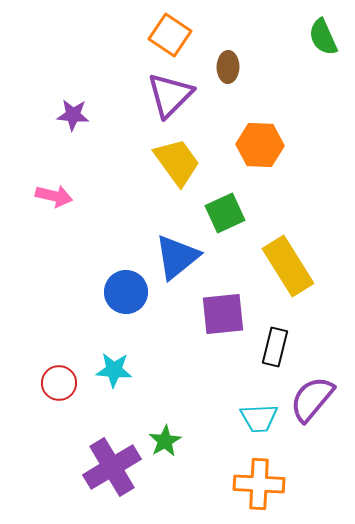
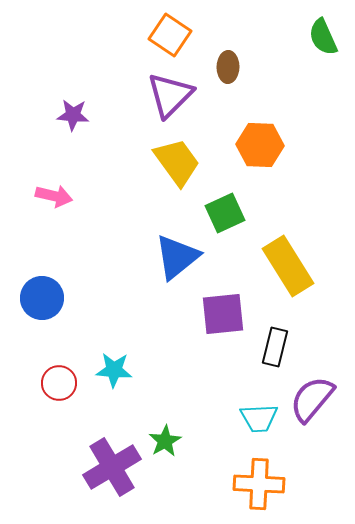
blue circle: moved 84 px left, 6 px down
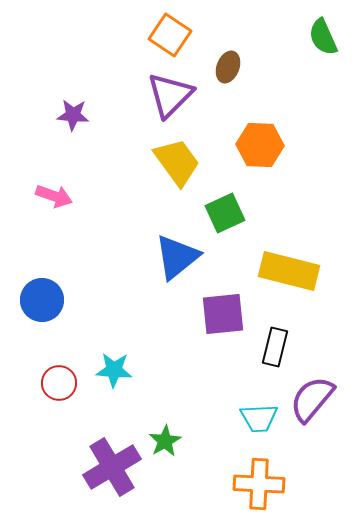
brown ellipse: rotated 20 degrees clockwise
pink arrow: rotated 6 degrees clockwise
yellow rectangle: moved 1 px right, 5 px down; rotated 44 degrees counterclockwise
blue circle: moved 2 px down
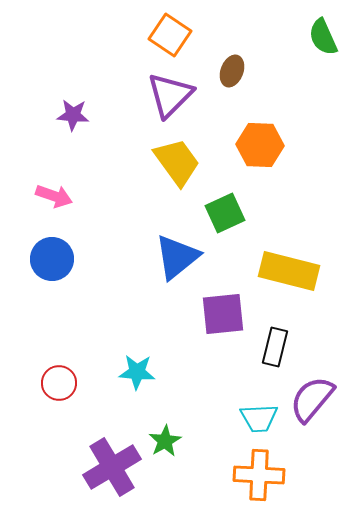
brown ellipse: moved 4 px right, 4 px down
blue circle: moved 10 px right, 41 px up
cyan star: moved 23 px right, 2 px down
orange cross: moved 9 px up
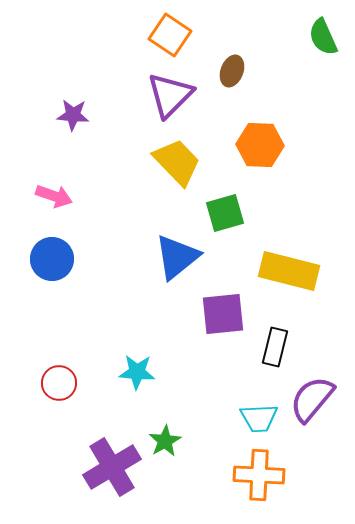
yellow trapezoid: rotated 8 degrees counterclockwise
green square: rotated 9 degrees clockwise
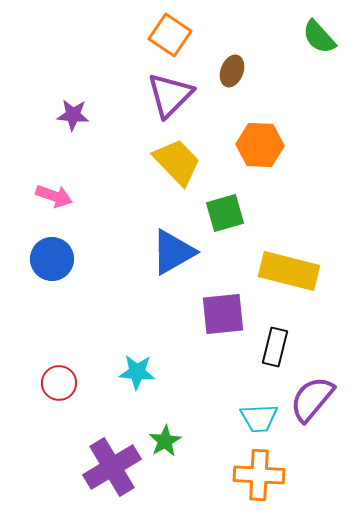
green semicircle: moved 4 px left; rotated 18 degrees counterclockwise
blue triangle: moved 4 px left, 5 px up; rotated 9 degrees clockwise
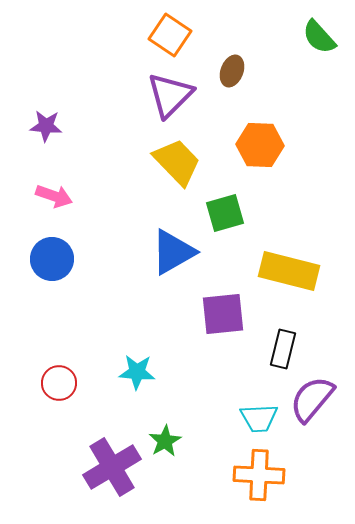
purple star: moved 27 px left, 11 px down
black rectangle: moved 8 px right, 2 px down
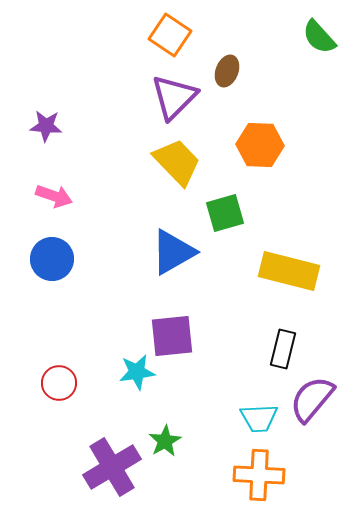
brown ellipse: moved 5 px left
purple triangle: moved 4 px right, 2 px down
purple square: moved 51 px left, 22 px down
cyan star: rotated 12 degrees counterclockwise
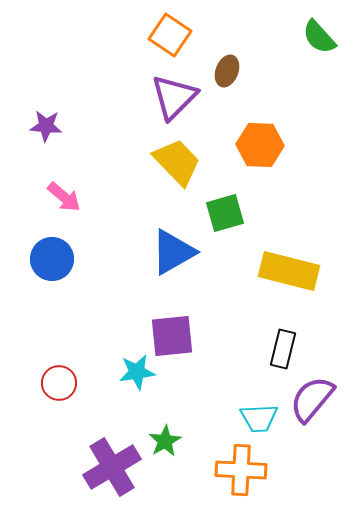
pink arrow: moved 10 px right, 1 px down; rotated 21 degrees clockwise
orange cross: moved 18 px left, 5 px up
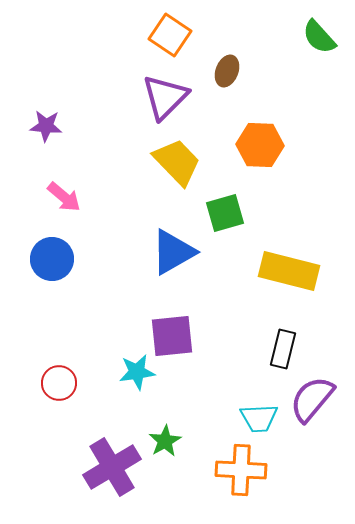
purple triangle: moved 9 px left
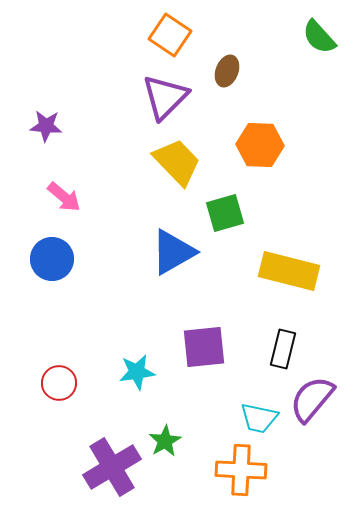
purple square: moved 32 px right, 11 px down
cyan trapezoid: rotated 15 degrees clockwise
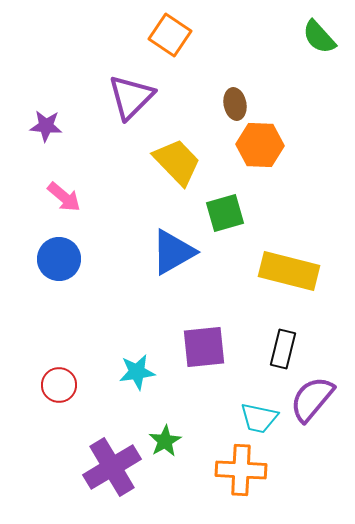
brown ellipse: moved 8 px right, 33 px down; rotated 32 degrees counterclockwise
purple triangle: moved 34 px left
blue circle: moved 7 px right
red circle: moved 2 px down
